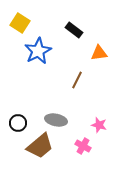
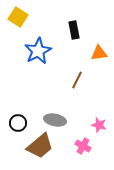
yellow square: moved 2 px left, 6 px up
black rectangle: rotated 42 degrees clockwise
gray ellipse: moved 1 px left
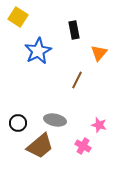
orange triangle: rotated 42 degrees counterclockwise
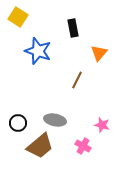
black rectangle: moved 1 px left, 2 px up
blue star: rotated 24 degrees counterclockwise
pink star: moved 3 px right
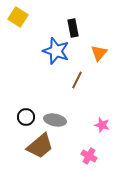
blue star: moved 18 px right
black circle: moved 8 px right, 6 px up
pink cross: moved 6 px right, 10 px down
